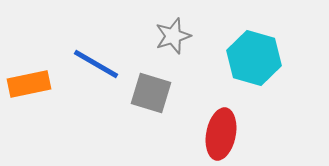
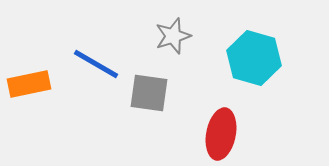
gray square: moved 2 px left; rotated 9 degrees counterclockwise
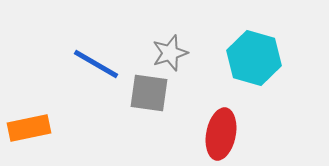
gray star: moved 3 px left, 17 px down
orange rectangle: moved 44 px down
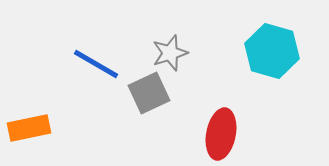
cyan hexagon: moved 18 px right, 7 px up
gray square: rotated 33 degrees counterclockwise
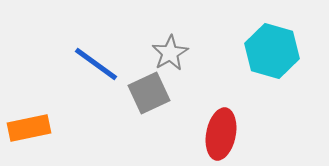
gray star: rotated 12 degrees counterclockwise
blue line: rotated 6 degrees clockwise
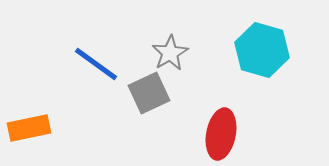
cyan hexagon: moved 10 px left, 1 px up
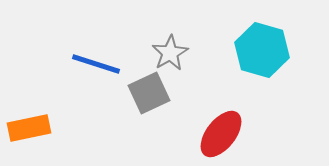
blue line: rotated 18 degrees counterclockwise
red ellipse: rotated 27 degrees clockwise
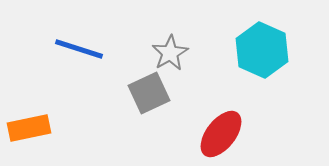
cyan hexagon: rotated 8 degrees clockwise
blue line: moved 17 px left, 15 px up
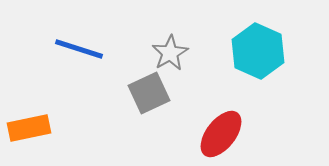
cyan hexagon: moved 4 px left, 1 px down
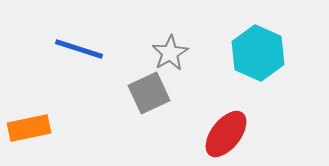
cyan hexagon: moved 2 px down
red ellipse: moved 5 px right
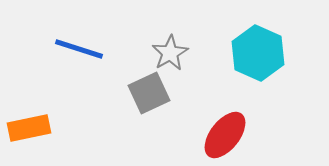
red ellipse: moved 1 px left, 1 px down
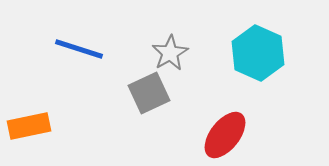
orange rectangle: moved 2 px up
